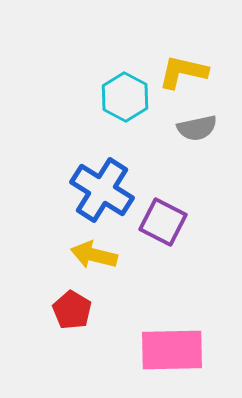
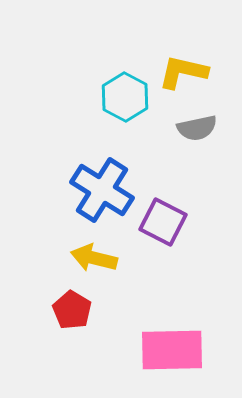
yellow arrow: moved 3 px down
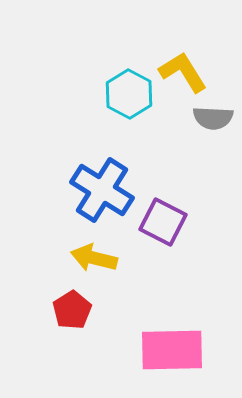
yellow L-shape: rotated 45 degrees clockwise
cyan hexagon: moved 4 px right, 3 px up
gray semicircle: moved 16 px right, 10 px up; rotated 15 degrees clockwise
red pentagon: rotated 9 degrees clockwise
